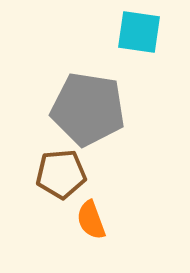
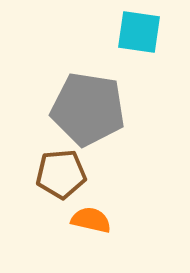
orange semicircle: rotated 123 degrees clockwise
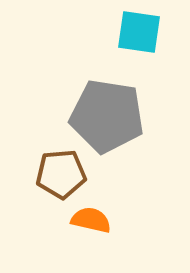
gray pentagon: moved 19 px right, 7 px down
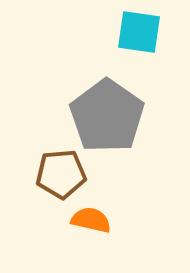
gray pentagon: rotated 26 degrees clockwise
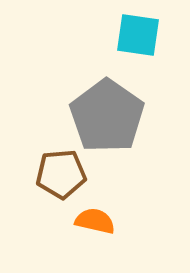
cyan square: moved 1 px left, 3 px down
orange semicircle: moved 4 px right, 1 px down
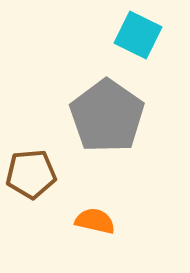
cyan square: rotated 18 degrees clockwise
brown pentagon: moved 30 px left
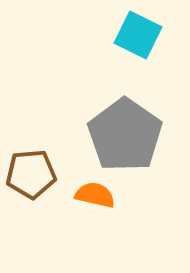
gray pentagon: moved 18 px right, 19 px down
orange semicircle: moved 26 px up
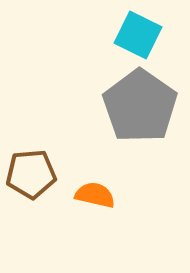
gray pentagon: moved 15 px right, 29 px up
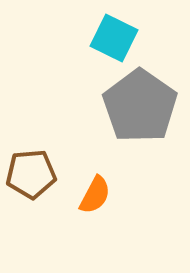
cyan square: moved 24 px left, 3 px down
orange semicircle: rotated 105 degrees clockwise
